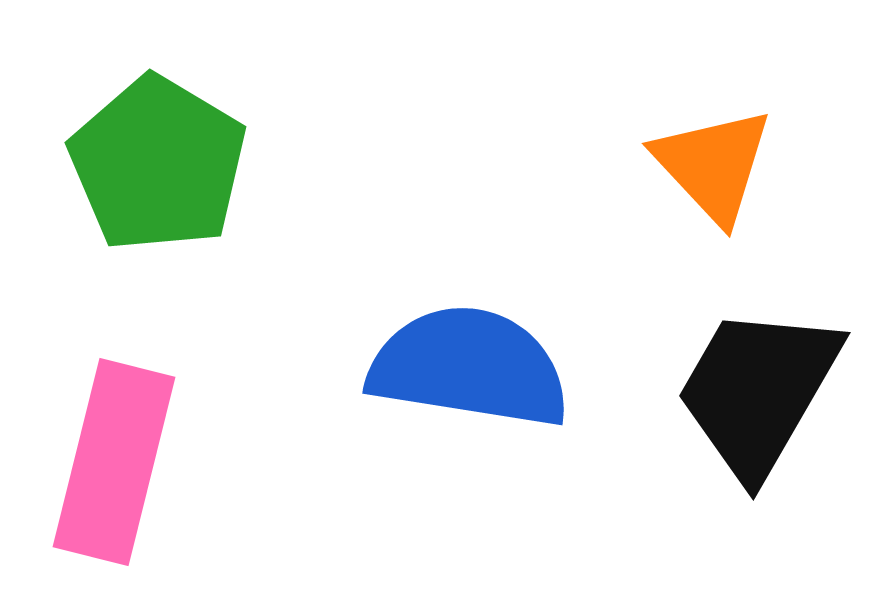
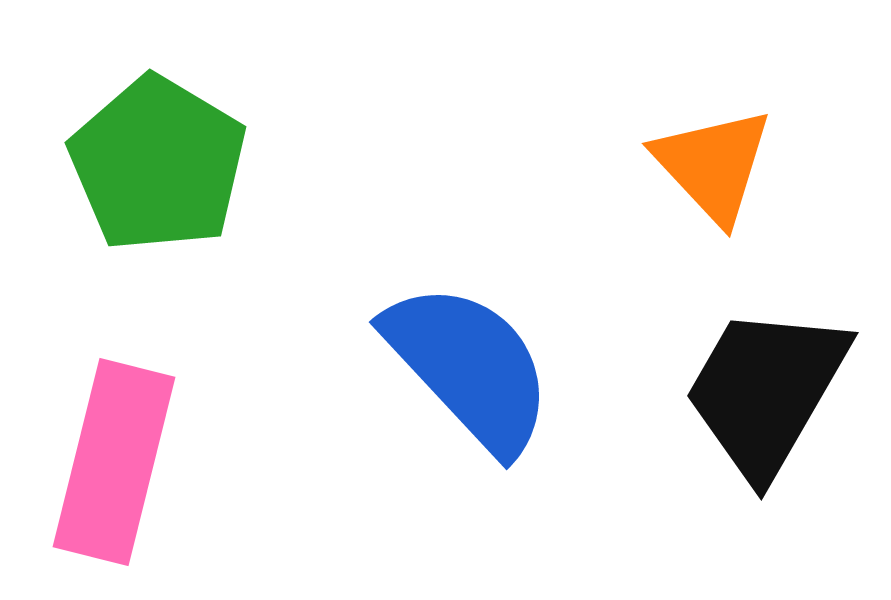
blue semicircle: rotated 38 degrees clockwise
black trapezoid: moved 8 px right
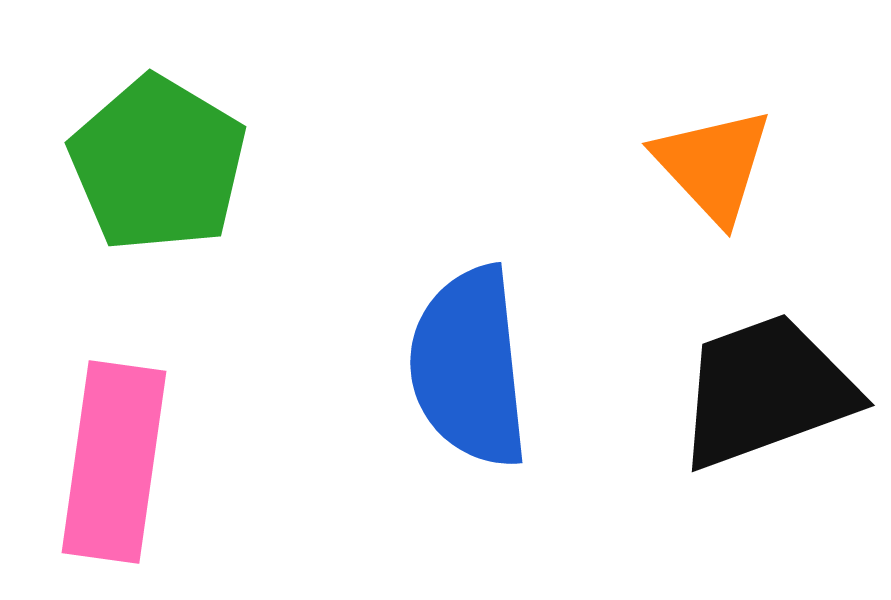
blue semicircle: rotated 143 degrees counterclockwise
black trapezoid: rotated 40 degrees clockwise
pink rectangle: rotated 6 degrees counterclockwise
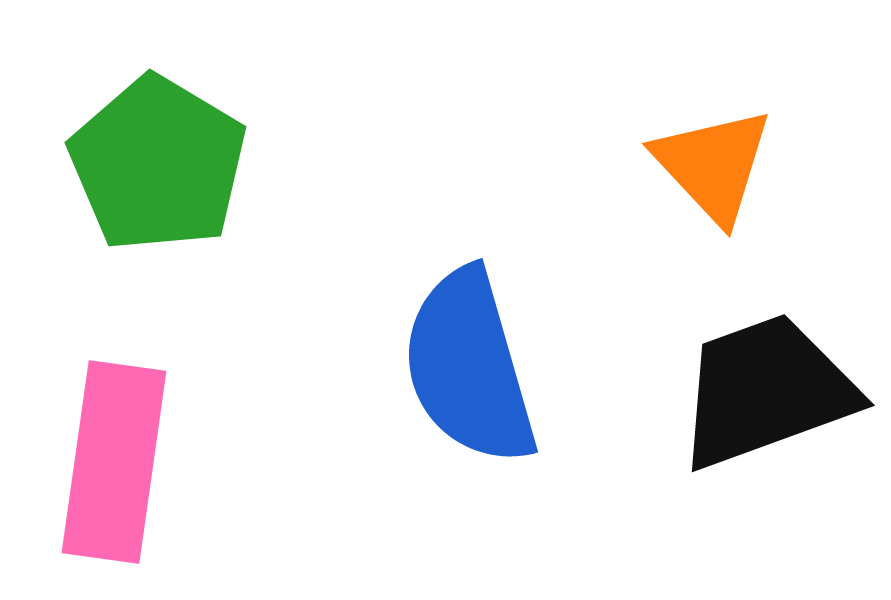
blue semicircle: rotated 10 degrees counterclockwise
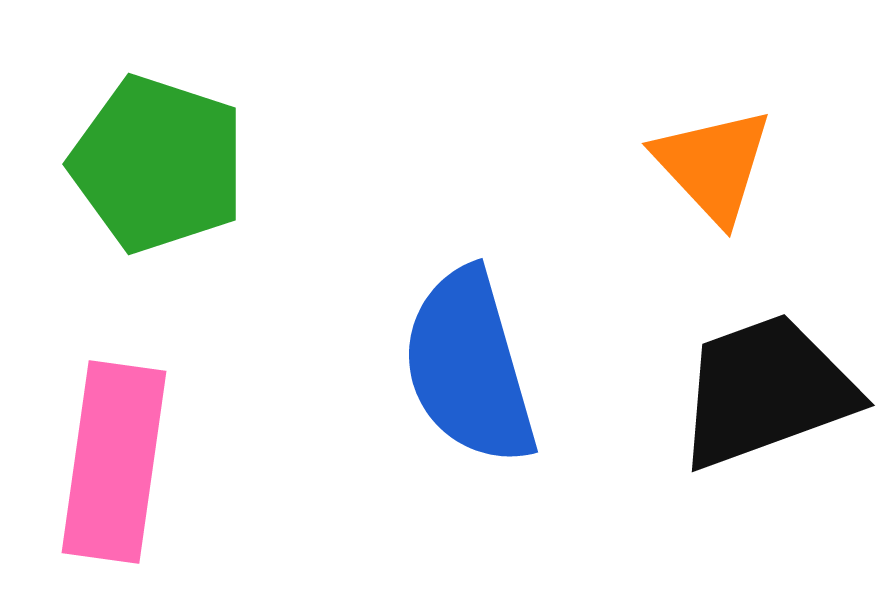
green pentagon: rotated 13 degrees counterclockwise
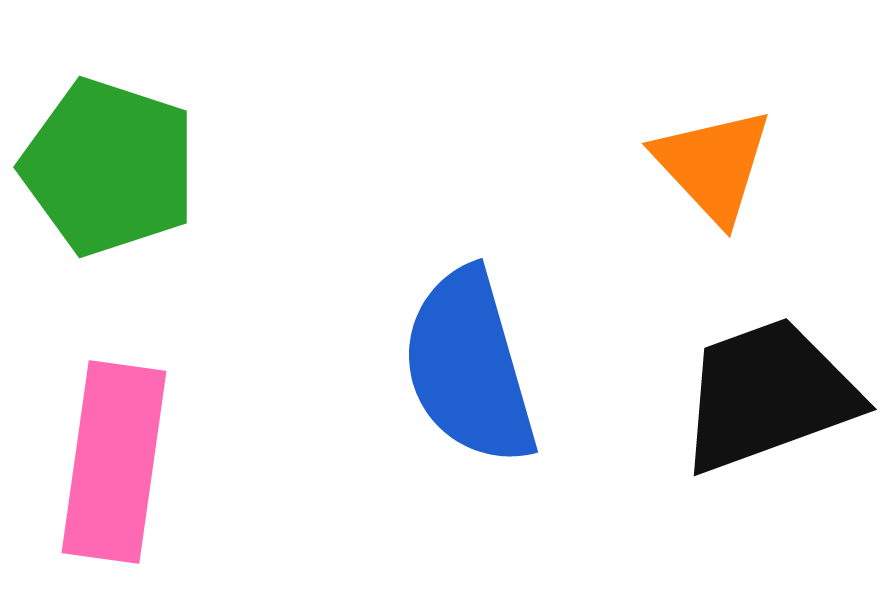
green pentagon: moved 49 px left, 3 px down
black trapezoid: moved 2 px right, 4 px down
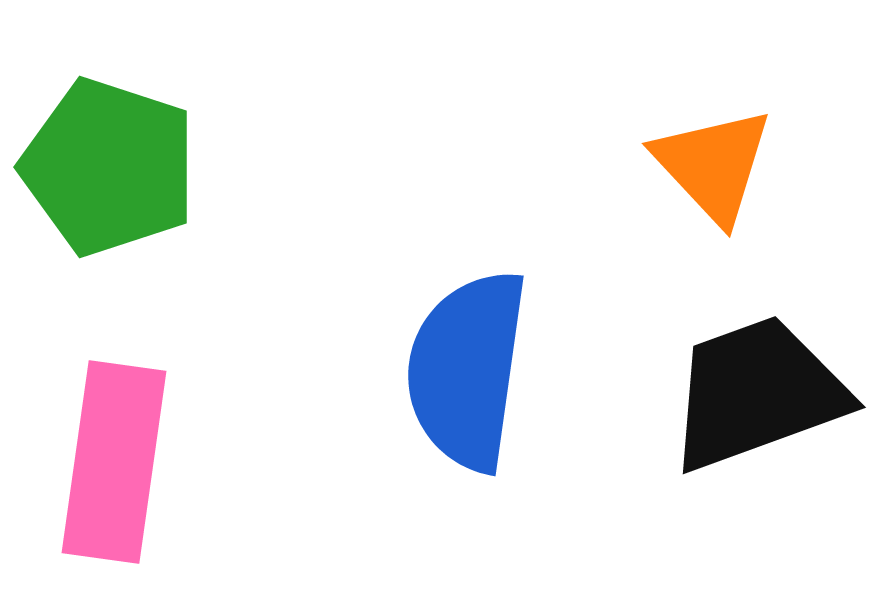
blue semicircle: moved 2 px left, 3 px down; rotated 24 degrees clockwise
black trapezoid: moved 11 px left, 2 px up
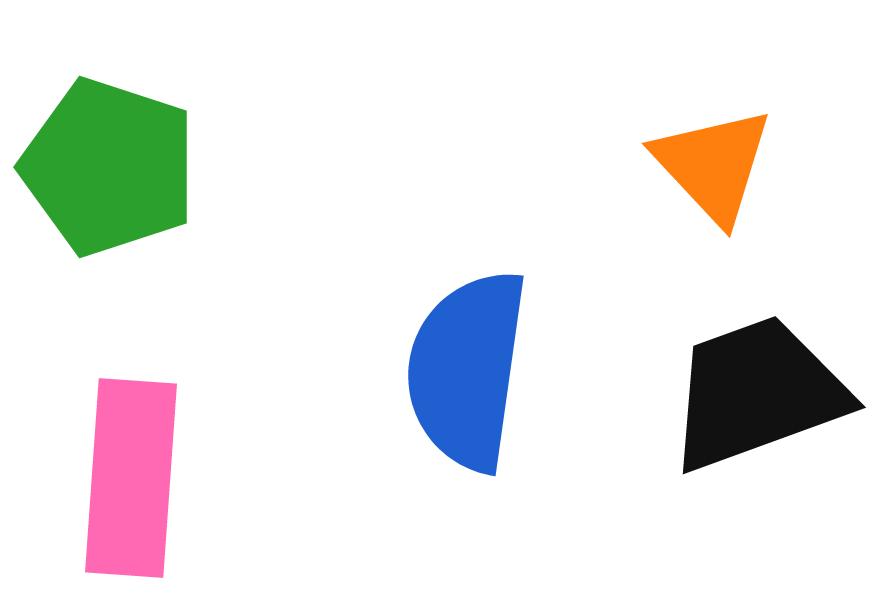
pink rectangle: moved 17 px right, 16 px down; rotated 4 degrees counterclockwise
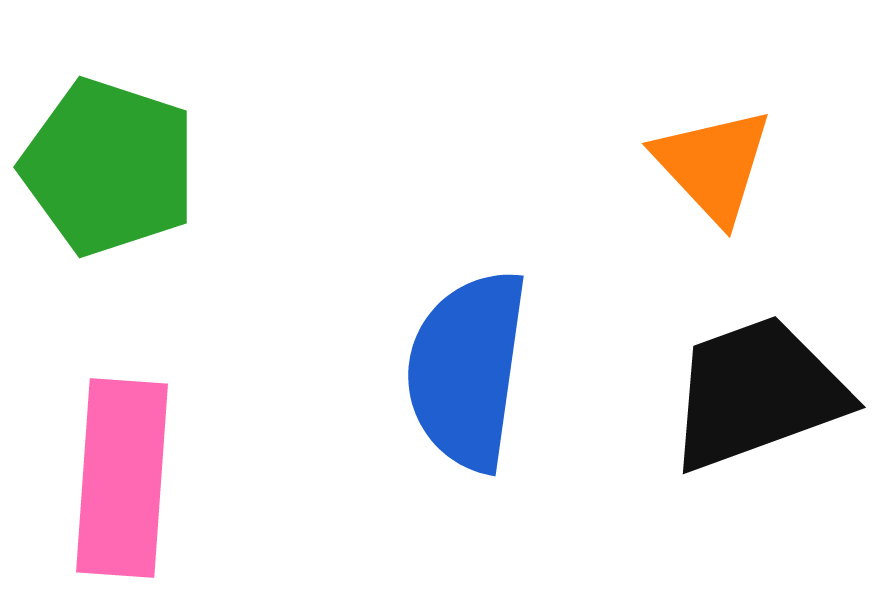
pink rectangle: moved 9 px left
